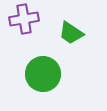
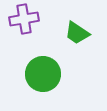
green trapezoid: moved 6 px right
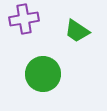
green trapezoid: moved 2 px up
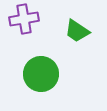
green circle: moved 2 px left
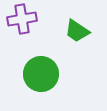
purple cross: moved 2 px left
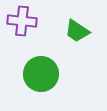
purple cross: moved 2 px down; rotated 16 degrees clockwise
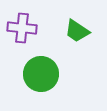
purple cross: moved 7 px down
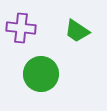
purple cross: moved 1 px left
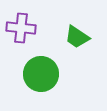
green trapezoid: moved 6 px down
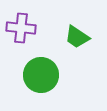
green circle: moved 1 px down
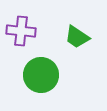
purple cross: moved 3 px down
